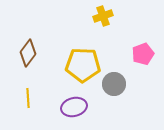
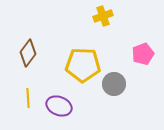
purple ellipse: moved 15 px left, 1 px up; rotated 35 degrees clockwise
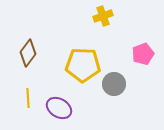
purple ellipse: moved 2 px down; rotated 10 degrees clockwise
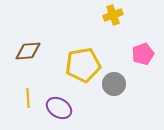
yellow cross: moved 10 px right, 1 px up
brown diamond: moved 2 px up; rotated 48 degrees clockwise
yellow pentagon: rotated 12 degrees counterclockwise
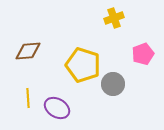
yellow cross: moved 1 px right, 3 px down
yellow pentagon: rotated 28 degrees clockwise
gray circle: moved 1 px left
purple ellipse: moved 2 px left
